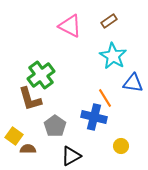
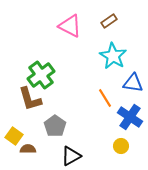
blue cross: moved 36 px right; rotated 20 degrees clockwise
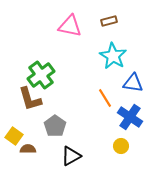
brown rectangle: rotated 21 degrees clockwise
pink triangle: rotated 15 degrees counterclockwise
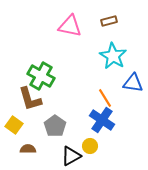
green cross: moved 1 px down; rotated 24 degrees counterclockwise
blue cross: moved 28 px left, 3 px down
yellow square: moved 11 px up
yellow circle: moved 31 px left
